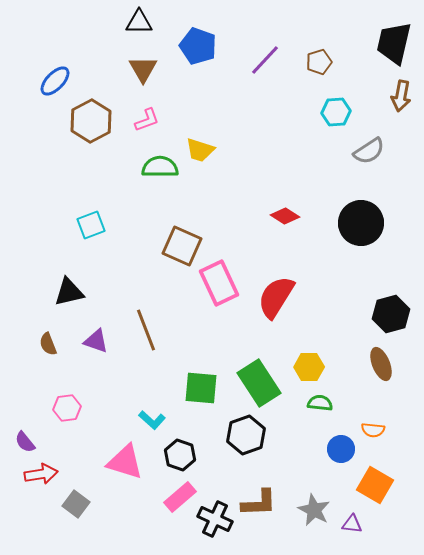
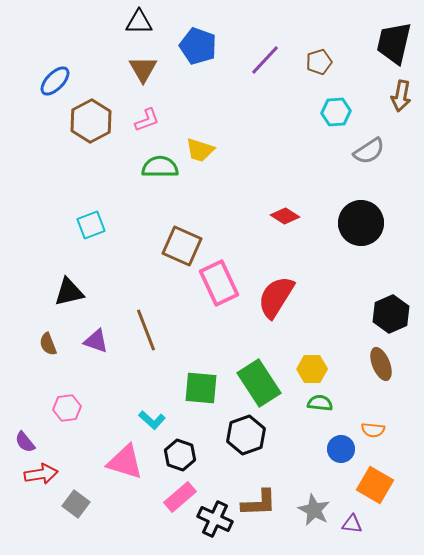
black hexagon at (391, 314): rotated 9 degrees counterclockwise
yellow hexagon at (309, 367): moved 3 px right, 2 px down
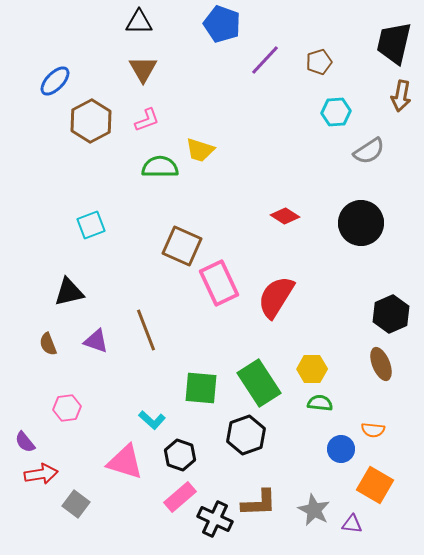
blue pentagon at (198, 46): moved 24 px right, 22 px up
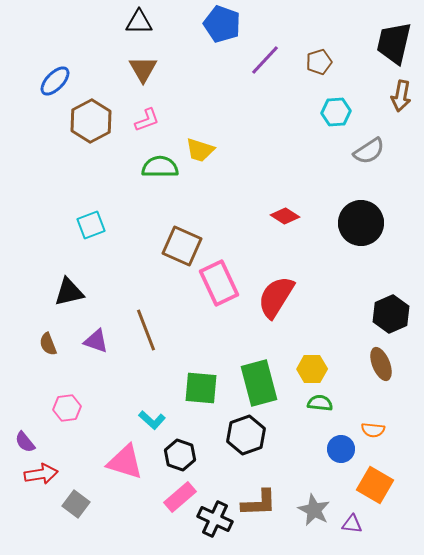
green rectangle at (259, 383): rotated 18 degrees clockwise
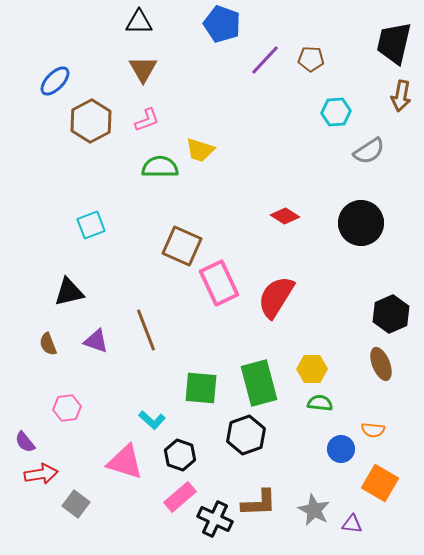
brown pentagon at (319, 62): moved 8 px left, 3 px up; rotated 20 degrees clockwise
orange square at (375, 485): moved 5 px right, 2 px up
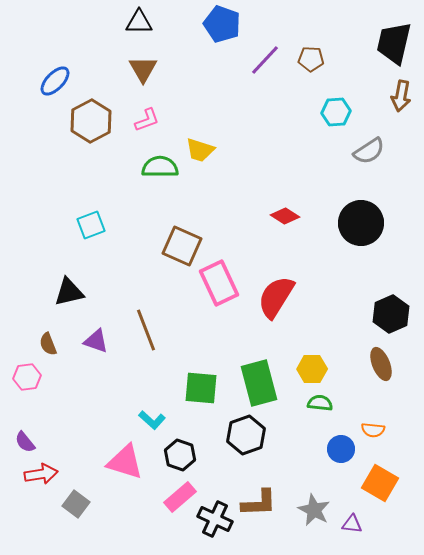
pink hexagon at (67, 408): moved 40 px left, 31 px up
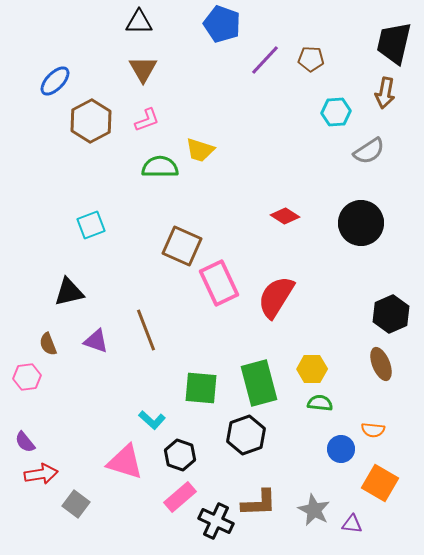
brown arrow at (401, 96): moved 16 px left, 3 px up
black cross at (215, 519): moved 1 px right, 2 px down
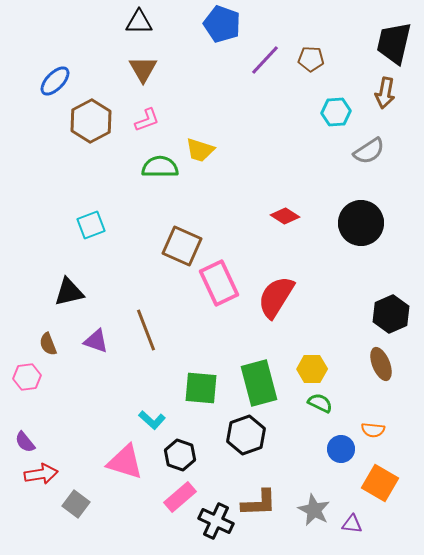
green semicircle at (320, 403): rotated 20 degrees clockwise
